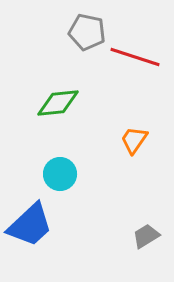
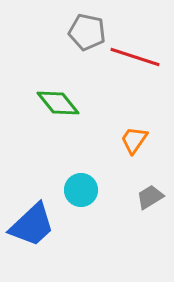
green diamond: rotated 57 degrees clockwise
cyan circle: moved 21 px right, 16 px down
blue trapezoid: moved 2 px right
gray trapezoid: moved 4 px right, 39 px up
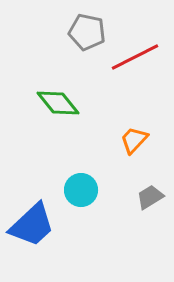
red line: rotated 45 degrees counterclockwise
orange trapezoid: rotated 8 degrees clockwise
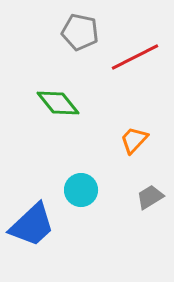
gray pentagon: moved 7 px left
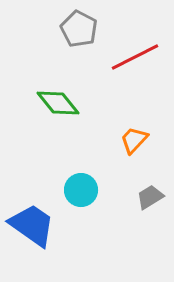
gray pentagon: moved 1 px left, 3 px up; rotated 15 degrees clockwise
blue trapezoid: rotated 102 degrees counterclockwise
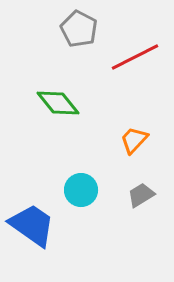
gray trapezoid: moved 9 px left, 2 px up
